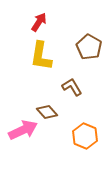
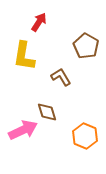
brown pentagon: moved 3 px left, 1 px up
yellow L-shape: moved 17 px left
brown L-shape: moved 11 px left, 10 px up
brown diamond: rotated 25 degrees clockwise
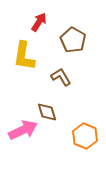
brown pentagon: moved 13 px left, 6 px up
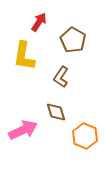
brown L-shape: rotated 115 degrees counterclockwise
brown diamond: moved 9 px right
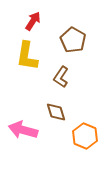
red arrow: moved 6 px left, 1 px up
yellow L-shape: moved 3 px right
pink arrow: rotated 140 degrees counterclockwise
